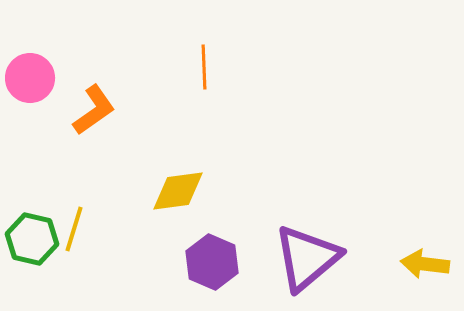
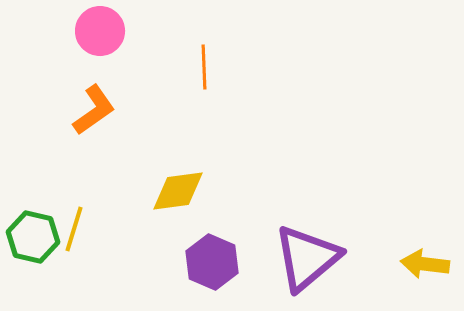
pink circle: moved 70 px right, 47 px up
green hexagon: moved 1 px right, 2 px up
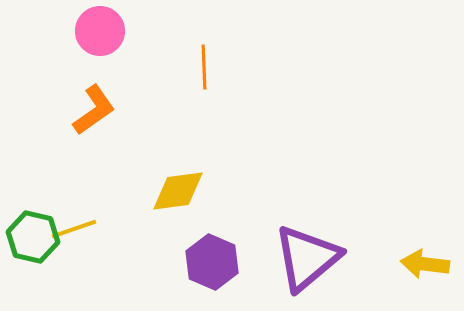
yellow line: rotated 54 degrees clockwise
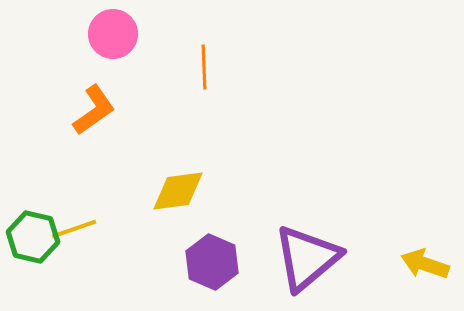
pink circle: moved 13 px right, 3 px down
yellow arrow: rotated 12 degrees clockwise
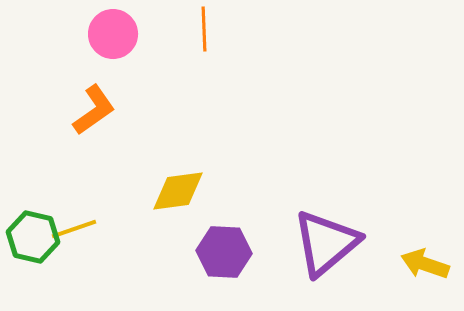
orange line: moved 38 px up
purple triangle: moved 19 px right, 15 px up
purple hexagon: moved 12 px right, 10 px up; rotated 20 degrees counterclockwise
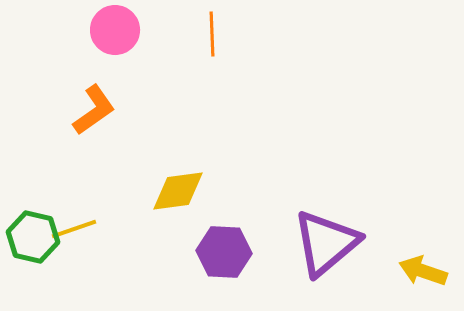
orange line: moved 8 px right, 5 px down
pink circle: moved 2 px right, 4 px up
yellow arrow: moved 2 px left, 7 px down
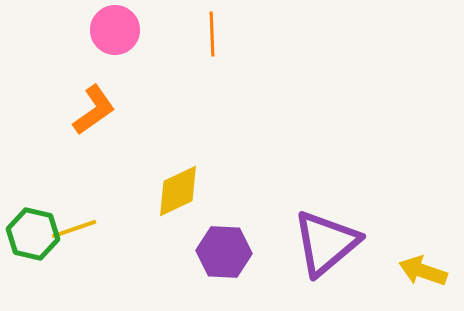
yellow diamond: rotated 18 degrees counterclockwise
green hexagon: moved 3 px up
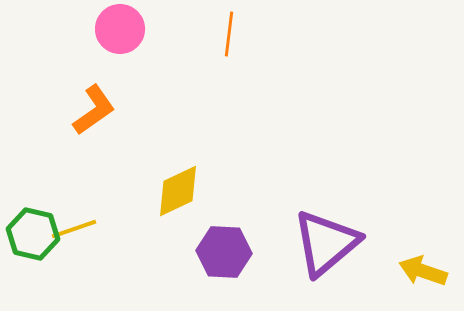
pink circle: moved 5 px right, 1 px up
orange line: moved 17 px right; rotated 9 degrees clockwise
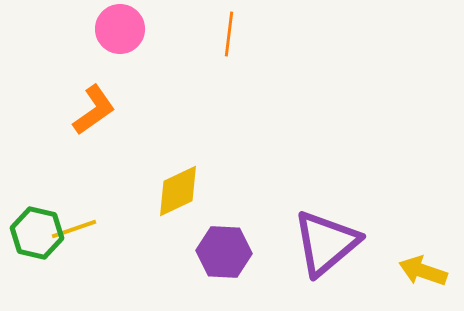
green hexagon: moved 4 px right, 1 px up
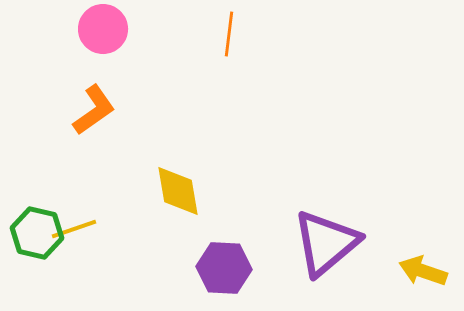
pink circle: moved 17 px left
yellow diamond: rotated 74 degrees counterclockwise
purple hexagon: moved 16 px down
